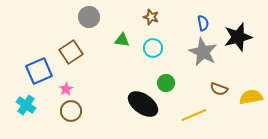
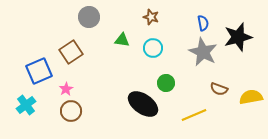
cyan cross: rotated 18 degrees clockwise
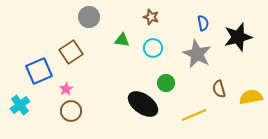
gray star: moved 6 px left, 2 px down
brown semicircle: rotated 54 degrees clockwise
cyan cross: moved 6 px left
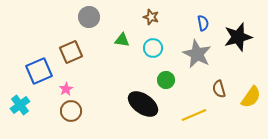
brown square: rotated 10 degrees clockwise
green circle: moved 3 px up
yellow semicircle: rotated 135 degrees clockwise
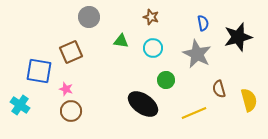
green triangle: moved 1 px left, 1 px down
blue square: rotated 32 degrees clockwise
pink star: rotated 24 degrees counterclockwise
yellow semicircle: moved 2 px left, 3 px down; rotated 50 degrees counterclockwise
cyan cross: rotated 18 degrees counterclockwise
yellow line: moved 2 px up
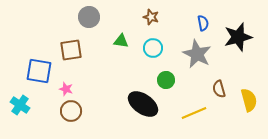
brown square: moved 2 px up; rotated 15 degrees clockwise
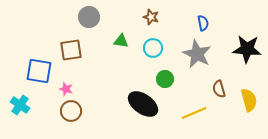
black star: moved 9 px right, 12 px down; rotated 20 degrees clockwise
green circle: moved 1 px left, 1 px up
